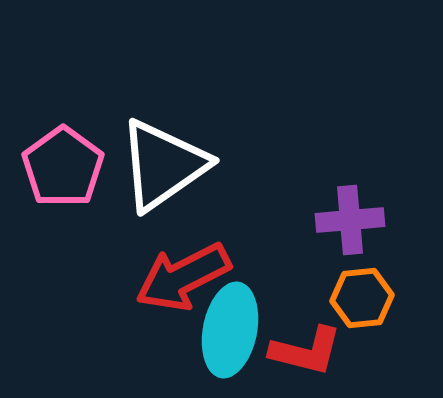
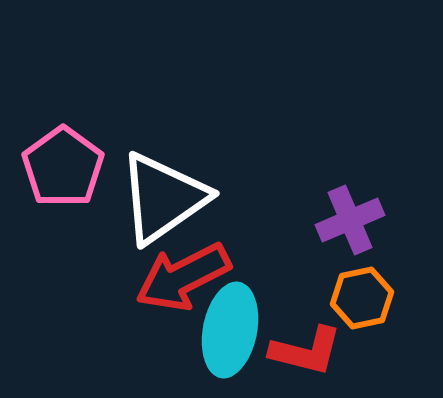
white triangle: moved 33 px down
purple cross: rotated 18 degrees counterclockwise
orange hexagon: rotated 6 degrees counterclockwise
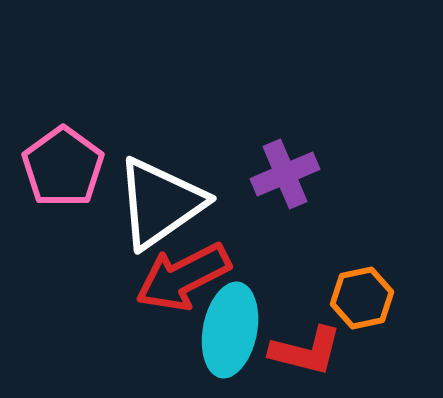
white triangle: moved 3 px left, 5 px down
purple cross: moved 65 px left, 46 px up
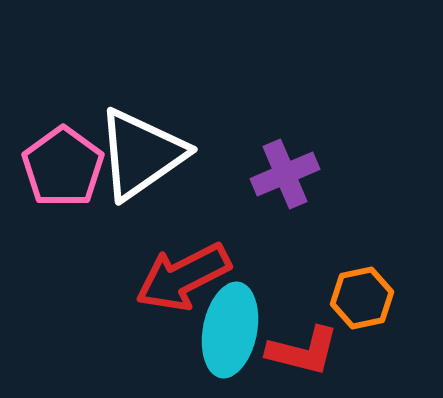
white triangle: moved 19 px left, 49 px up
red L-shape: moved 3 px left
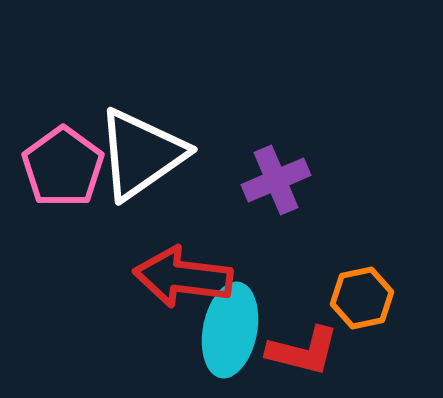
purple cross: moved 9 px left, 6 px down
red arrow: rotated 34 degrees clockwise
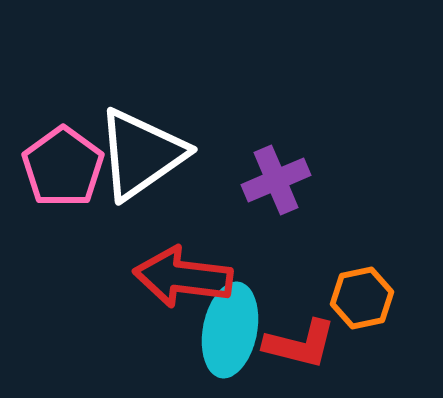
red L-shape: moved 3 px left, 7 px up
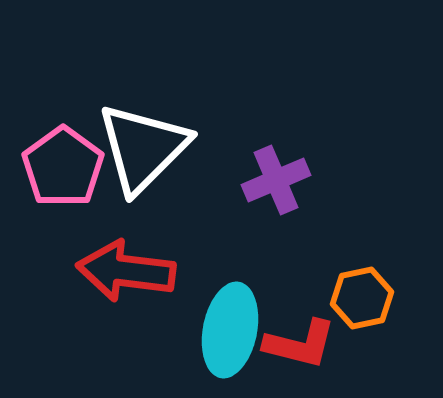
white triangle: moved 2 px right, 6 px up; rotated 10 degrees counterclockwise
red arrow: moved 57 px left, 6 px up
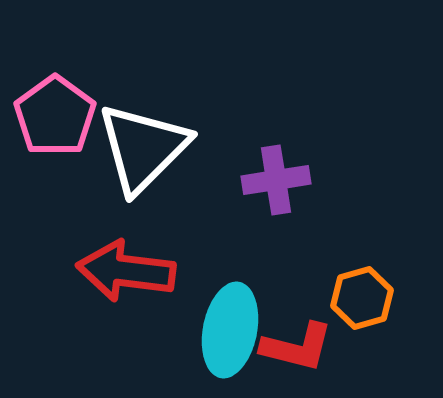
pink pentagon: moved 8 px left, 51 px up
purple cross: rotated 14 degrees clockwise
orange hexagon: rotated 4 degrees counterclockwise
red L-shape: moved 3 px left, 3 px down
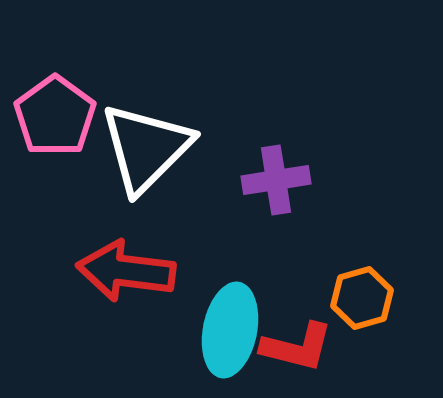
white triangle: moved 3 px right
